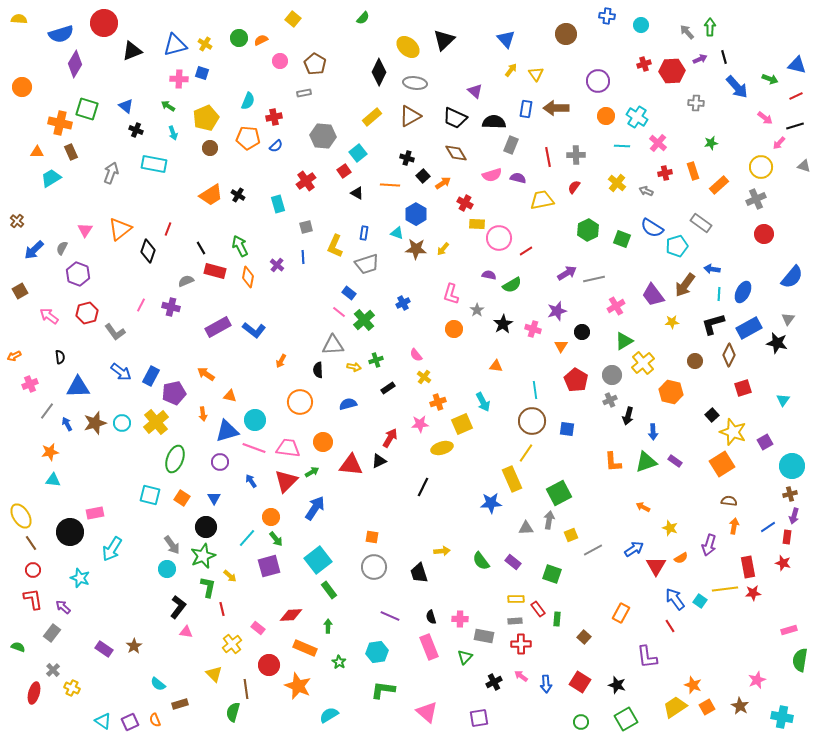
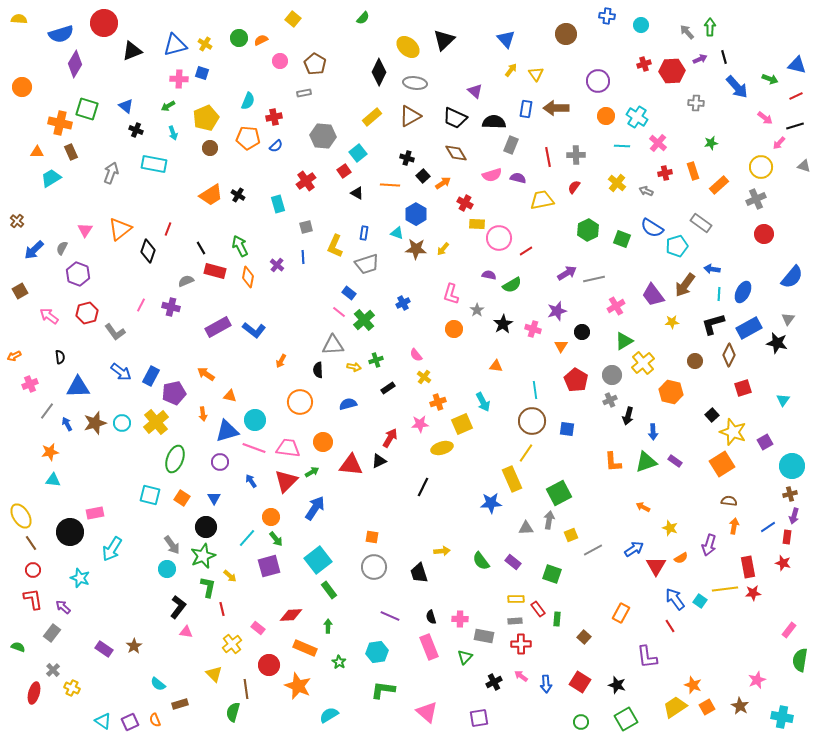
green arrow at (168, 106): rotated 64 degrees counterclockwise
pink rectangle at (789, 630): rotated 35 degrees counterclockwise
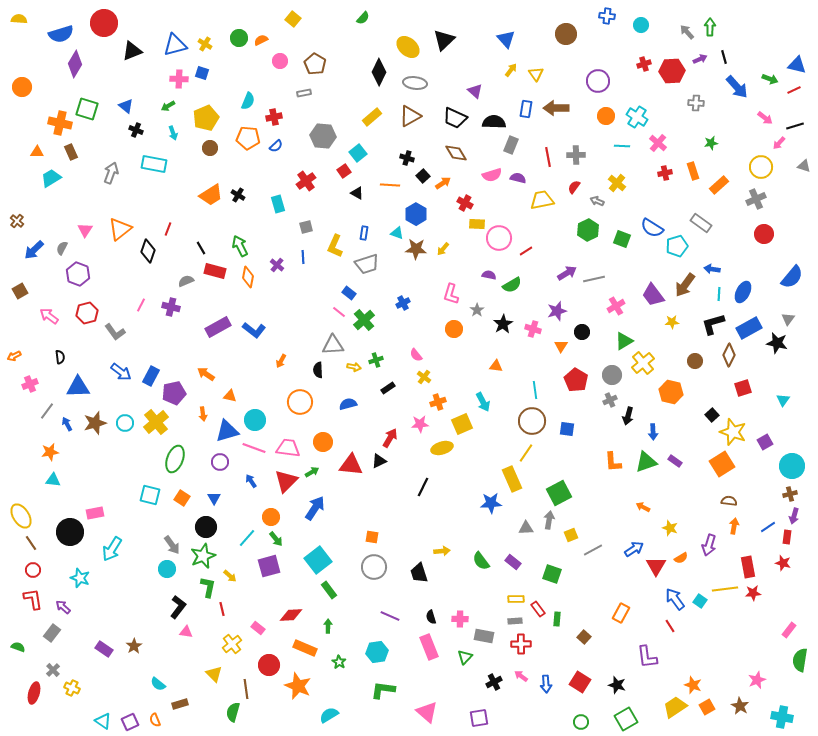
red line at (796, 96): moved 2 px left, 6 px up
gray arrow at (646, 191): moved 49 px left, 10 px down
cyan circle at (122, 423): moved 3 px right
